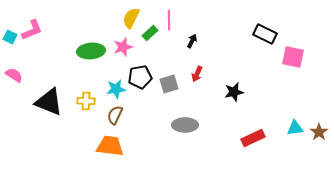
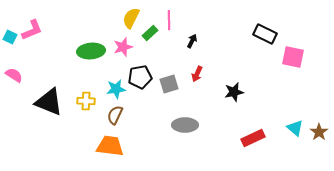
cyan triangle: rotated 48 degrees clockwise
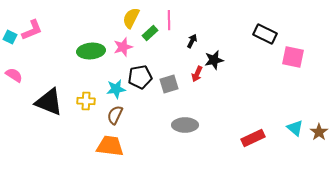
black star: moved 20 px left, 32 px up
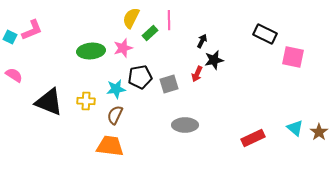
black arrow: moved 10 px right
pink star: moved 1 px down
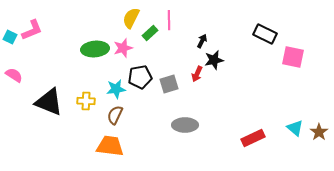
green ellipse: moved 4 px right, 2 px up
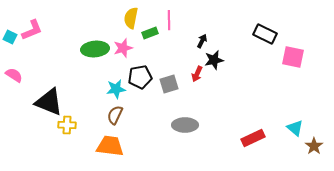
yellow semicircle: rotated 15 degrees counterclockwise
green rectangle: rotated 21 degrees clockwise
yellow cross: moved 19 px left, 24 px down
brown star: moved 5 px left, 14 px down
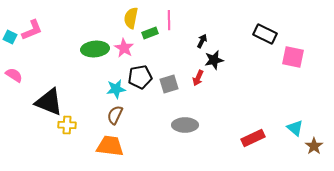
pink star: moved 1 px right; rotated 24 degrees counterclockwise
red arrow: moved 1 px right, 4 px down
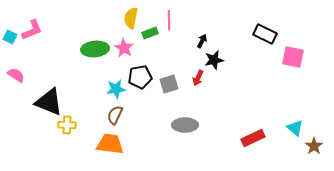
pink semicircle: moved 2 px right
orange trapezoid: moved 2 px up
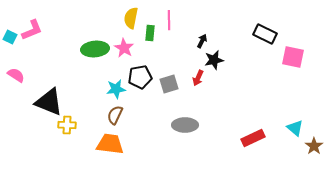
green rectangle: rotated 63 degrees counterclockwise
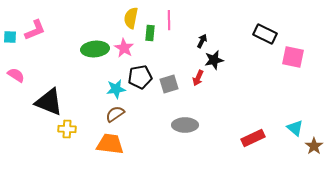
pink L-shape: moved 3 px right
cyan square: rotated 24 degrees counterclockwise
brown semicircle: moved 1 px up; rotated 30 degrees clockwise
yellow cross: moved 4 px down
